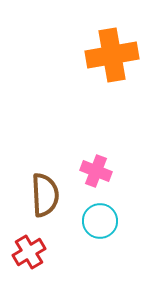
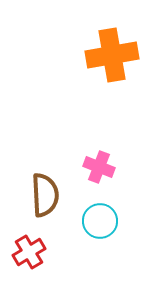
pink cross: moved 3 px right, 4 px up
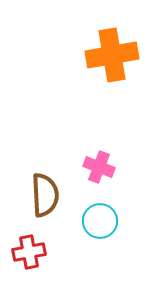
red cross: rotated 20 degrees clockwise
